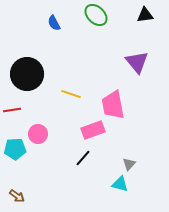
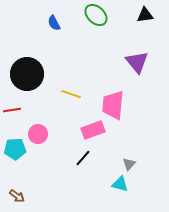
pink trapezoid: rotated 16 degrees clockwise
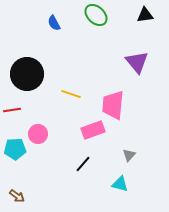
black line: moved 6 px down
gray triangle: moved 9 px up
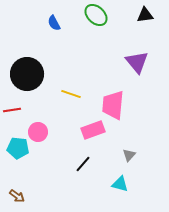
pink circle: moved 2 px up
cyan pentagon: moved 3 px right, 1 px up; rotated 10 degrees clockwise
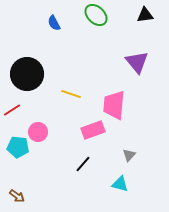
pink trapezoid: moved 1 px right
red line: rotated 24 degrees counterclockwise
cyan pentagon: moved 1 px up
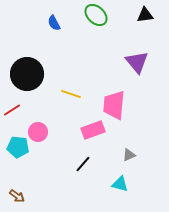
gray triangle: rotated 24 degrees clockwise
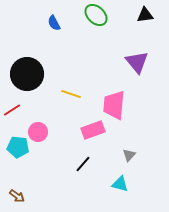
gray triangle: rotated 24 degrees counterclockwise
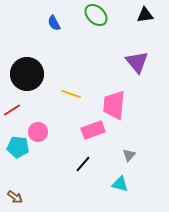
brown arrow: moved 2 px left, 1 px down
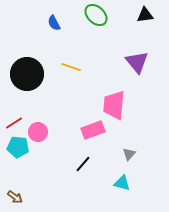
yellow line: moved 27 px up
red line: moved 2 px right, 13 px down
gray triangle: moved 1 px up
cyan triangle: moved 2 px right, 1 px up
